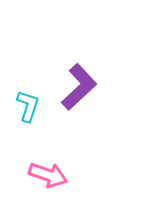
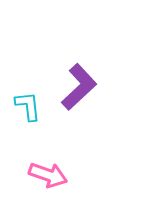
cyan L-shape: rotated 24 degrees counterclockwise
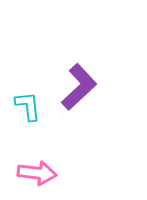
pink arrow: moved 11 px left, 2 px up; rotated 12 degrees counterclockwise
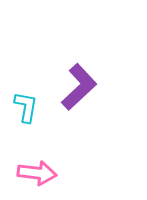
cyan L-shape: moved 2 px left, 1 px down; rotated 16 degrees clockwise
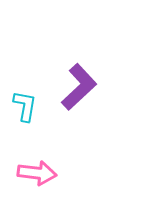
cyan L-shape: moved 1 px left, 1 px up
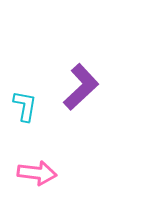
purple L-shape: moved 2 px right
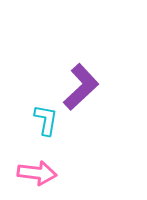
cyan L-shape: moved 21 px right, 14 px down
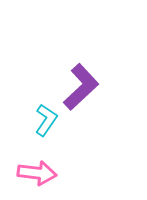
cyan L-shape: rotated 24 degrees clockwise
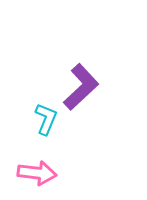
cyan L-shape: moved 1 px up; rotated 12 degrees counterclockwise
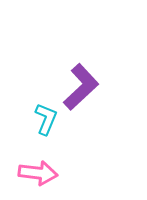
pink arrow: moved 1 px right
